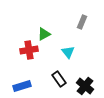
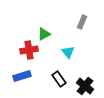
blue rectangle: moved 10 px up
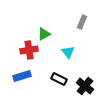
black rectangle: rotated 28 degrees counterclockwise
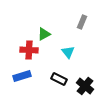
red cross: rotated 12 degrees clockwise
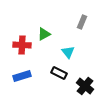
red cross: moved 7 px left, 5 px up
black rectangle: moved 6 px up
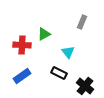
blue rectangle: rotated 18 degrees counterclockwise
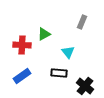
black rectangle: rotated 21 degrees counterclockwise
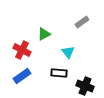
gray rectangle: rotated 32 degrees clockwise
red cross: moved 5 px down; rotated 24 degrees clockwise
black cross: rotated 18 degrees counterclockwise
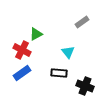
green triangle: moved 8 px left
blue rectangle: moved 3 px up
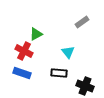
red cross: moved 2 px right, 1 px down
blue rectangle: rotated 54 degrees clockwise
